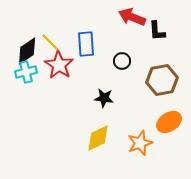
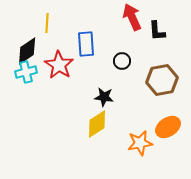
red arrow: rotated 44 degrees clockwise
yellow line: moved 3 px left, 19 px up; rotated 48 degrees clockwise
black star: moved 1 px up
orange ellipse: moved 1 px left, 5 px down
yellow diamond: moved 1 px left, 14 px up; rotated 8 degrees counterclockwise
orange star: rotated 10 degrees clockwise
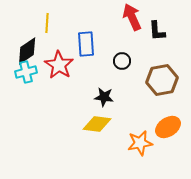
yellow diamond: rotated 40 degrees clockwise
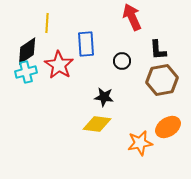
black L-shape: moved 1 px right, 19 px down
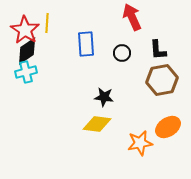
black circle: moved 8 px up
red star: moved 34 px left, 35 px up
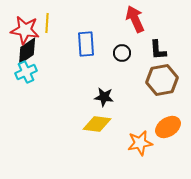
red arrow: moved 3 px right, 2 px down
red star: rotated 24 degrees counterclockwise
cyan cross: rotated 10 degrees counterclockwise
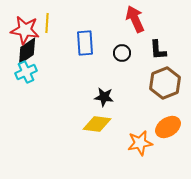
blue rectangle: moved 1 px left, 1 px up
brown hexagon: moved 3 px right, 3 px down; rotated 12 degrees counterclockwise
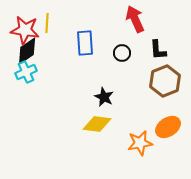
brown hexagon: moved 2 px up
black star: rotated 18 degrees clockwise
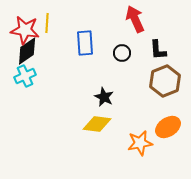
cyan cross: moved 1 px left, 4 px down
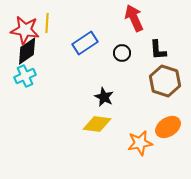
red arrow: moved 1 px left, 1 px up
blue rectangle: rotated 60 degrees clockwise
brown hexagon: rotated 20 degrees counterclockwise
